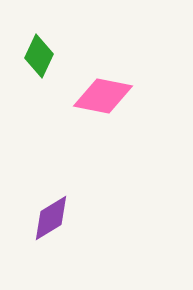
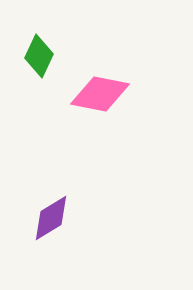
pink diamond: moved 3 px left, 2 px up
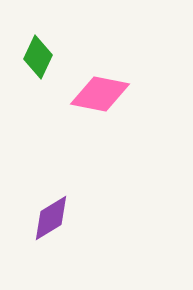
green diamond: moved 1 px left, 1 px down
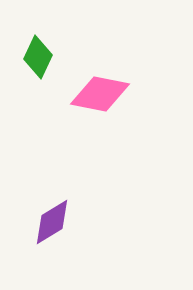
purple diamond: moved 1 px right, 4 px down
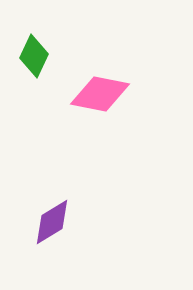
green diamond: moved 4 px left, 1 px up
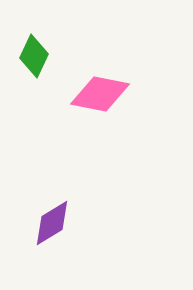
purple diamond: moved 1 px down
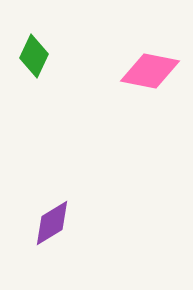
pink diamond: moved 50 px right, 23 px up
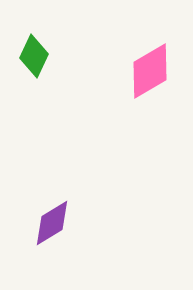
pink diamond: rotated 42 degrees counterclockwise
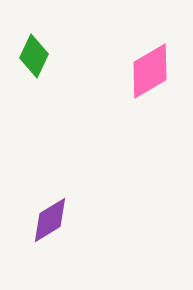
purple diamond: moved 2 px left, 3 px up
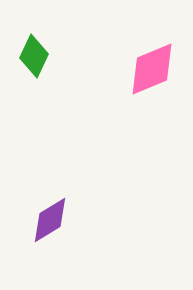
pink diamond: moved 2 px right, 2 px up; rotated 8 degrees clockwise
